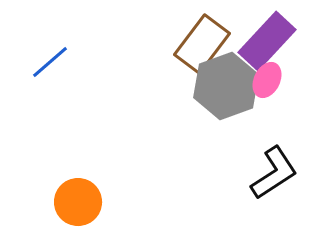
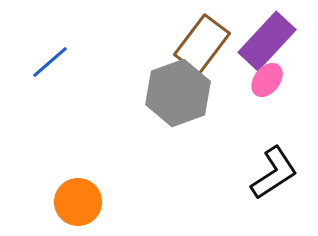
pink ellipse: rotated 12 degrees clockwise
gray hexagon: moved 48 px left, 7 px down
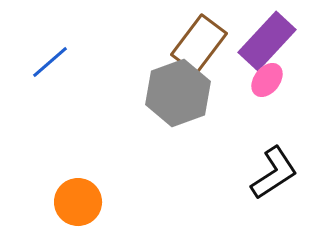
brown rectangle: moved 3 px left
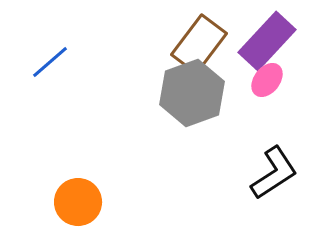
gray hexagon: moved 14 px right
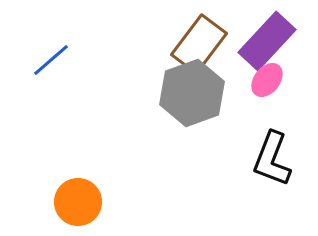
blue line: moved 1 px right, 2 px up
black L-shape: moved 2 px left, 14 px up; rotated 144 degrees clockwise
